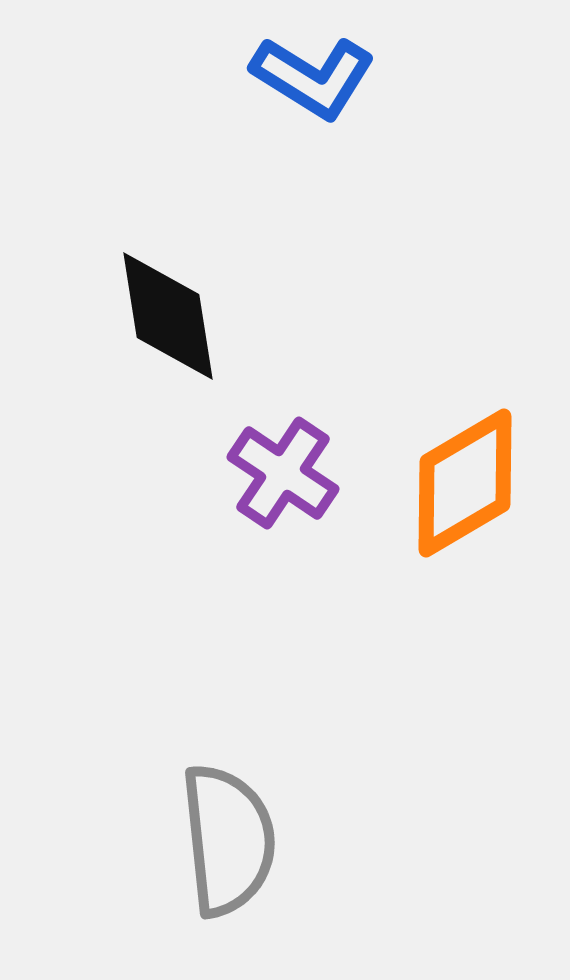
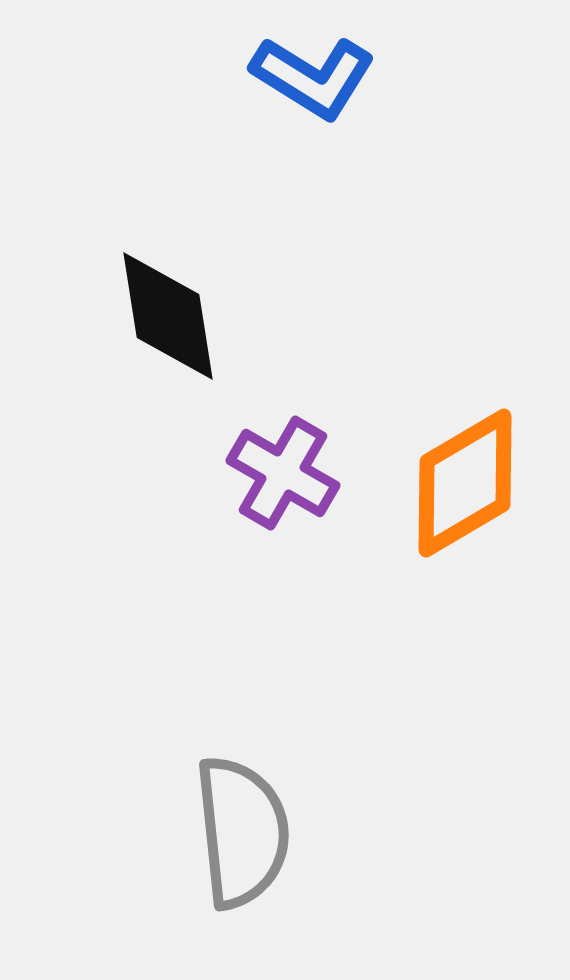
purple cross: rotated 4 degrees counterclockwise
gray semicircle: moved 14 px right, 8 px up
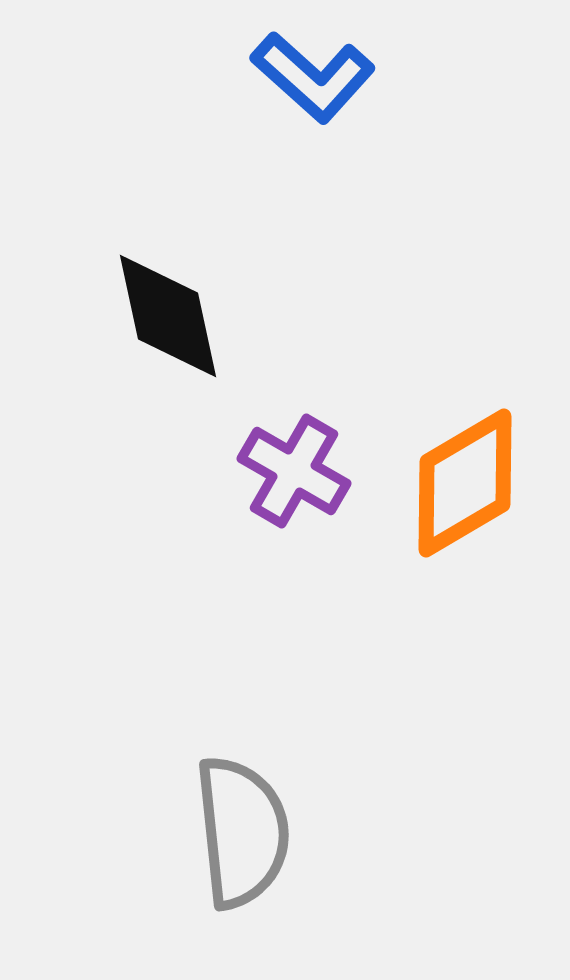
blue L-shape: rotated 10 degrees clockwise
black diamond: rotated 3 degrees counterclockwise
purple cross: moved 11 px right, 2 px up
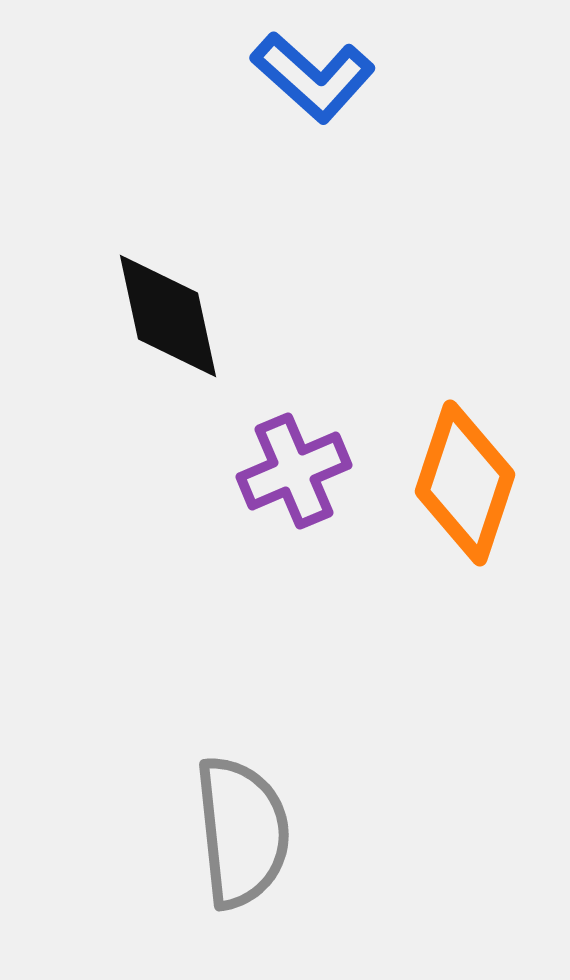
purple cross: rotated 37 degrees clockwise
orange diamond: rotated 41 degrees counterclockwise
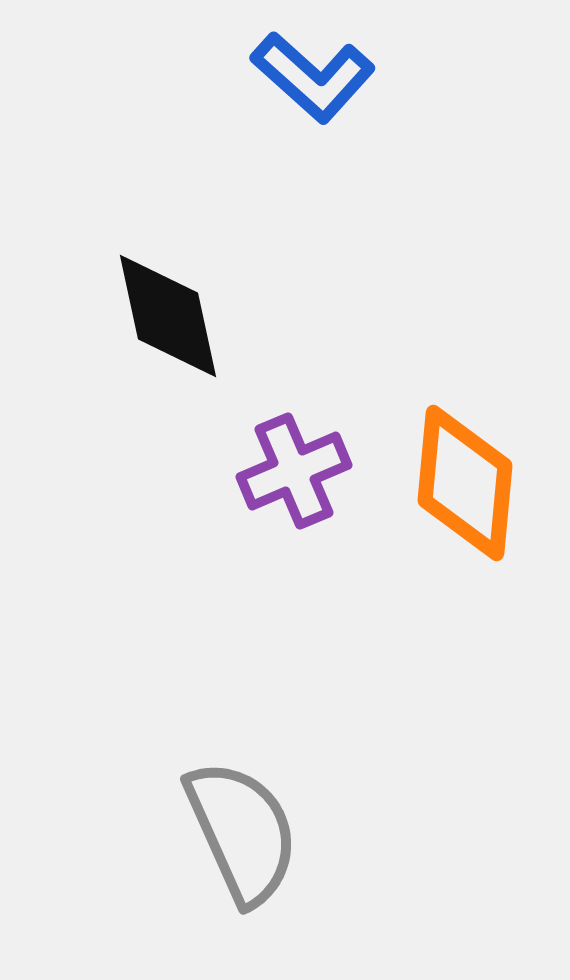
orange diamond: rotated 13 degrees counterclockwise
gray semicircle: rotated 18 degrees counterclockwise
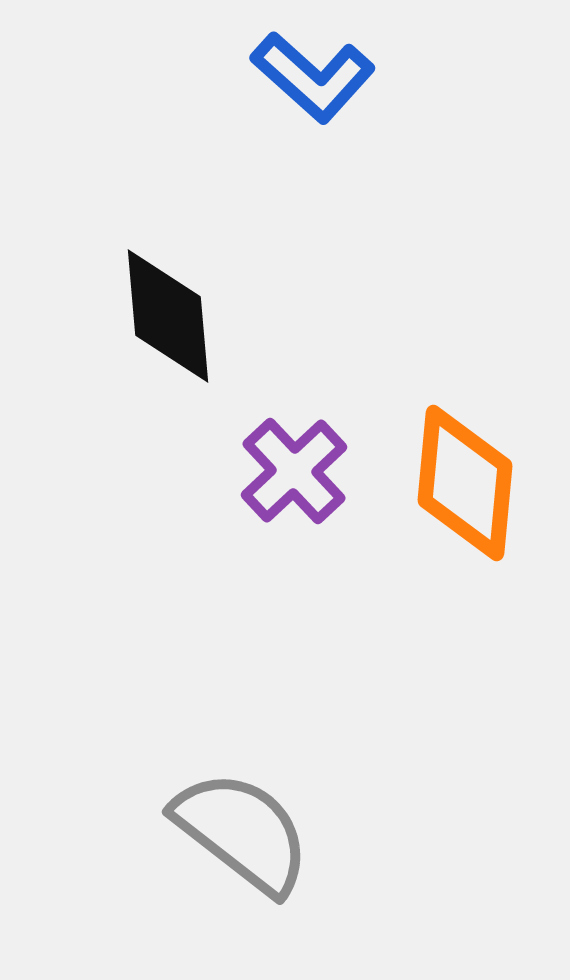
black diamond: rotated 7 degrees clockwise
purple cross: rotated 20 degrees counterclockwise
gray semicircle: rotated 28 degrees counterclockwise
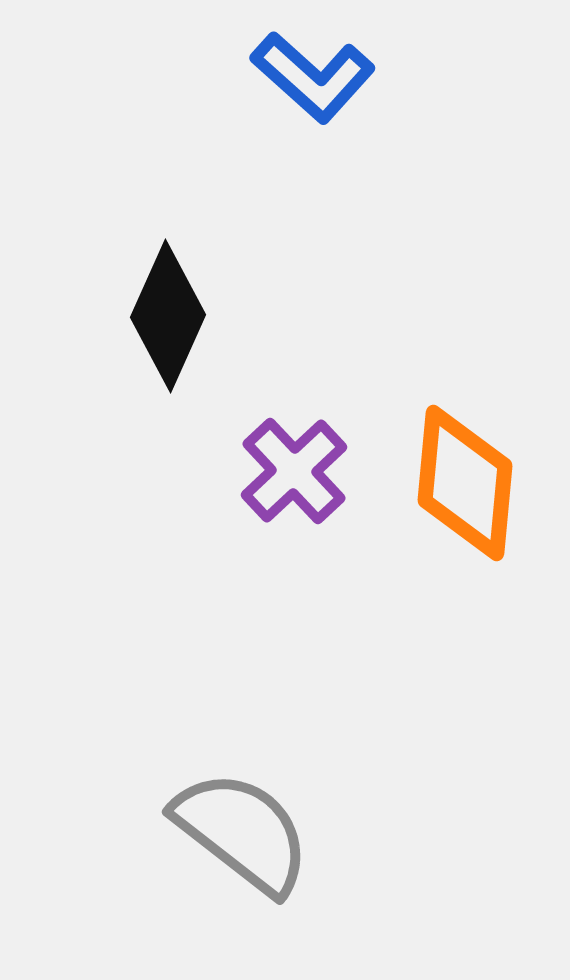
black diamond: rotated 29 degrees clockwise
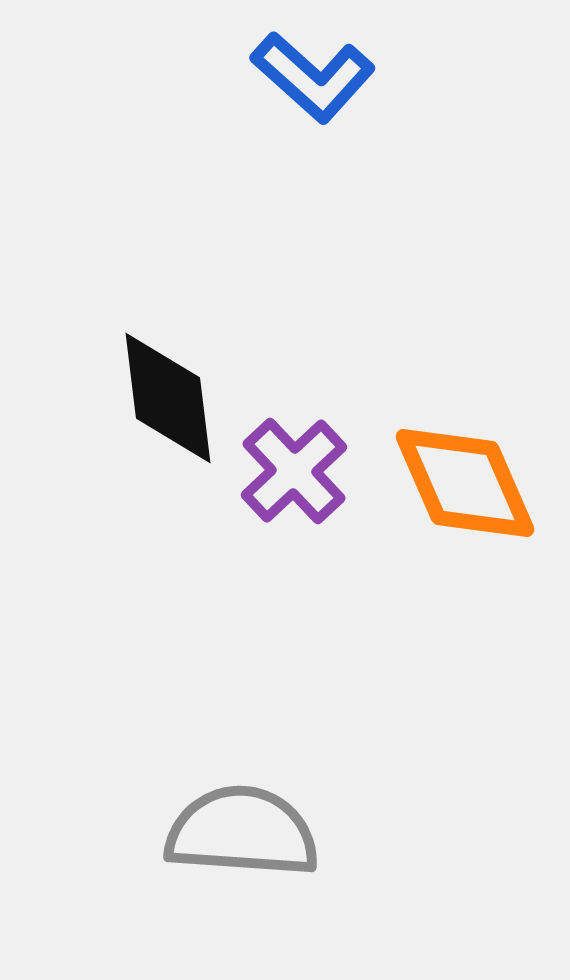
black diamond: moved 82 px down; rotated 31 degrees counterclockwise
orange diamond: rotated 29 degrees counterclockwise
gray semicircle: rotated 34 degrees counterclockwise
